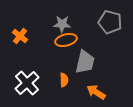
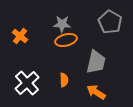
gray pentagon: rotated 15 degrees clockwise
gray trapezoid: moved 11 px right
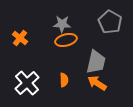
orange cross: moved 2 px down
orange arrow: moved 1 px right, 9 px up
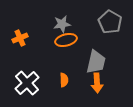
gray star: rotated 12 degrees counterclockwise
orange cross: rotated 28 degrees clockwise
orange arrow: rotated 126 degrees counterclockwise
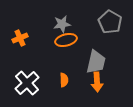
orange arrow: moved 1 px up
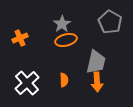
gray star: rotated 24 degrees counterclockwise
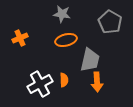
gray star: moved 10 px up; rotated 30 degrees counterclockwise
gray trapezoid: moved 6 px left, 2 px up
white cross: moved 13 px right, 1 px down; rotated 15 degrees clockwise
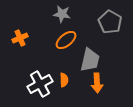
orange ellipse: rotated 25 degrees counterclockwise
orange arrow: moved 1 px down
